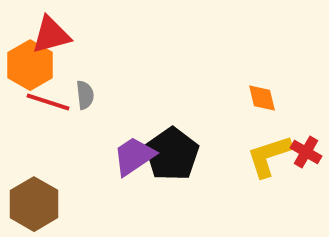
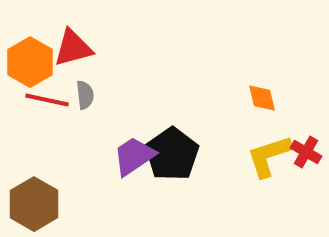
red triangle: moved 22 px right, 13 px down
orange hexagon: moved 3 px up
red line: moved 1 px left, 2 px up; rotated 6 degrees counterclockwise
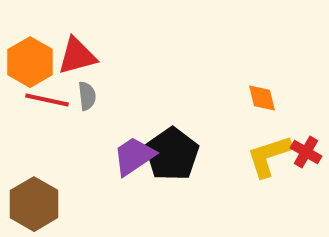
red triangle: moved 4 px right, 8 px down
gray semicircle: moved 2 px right, 1 px down
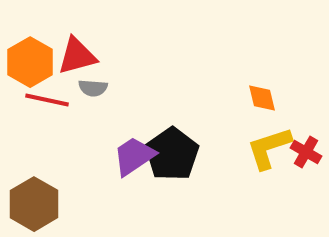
gray semicircle: moved 6 px right, 8 px up; rotated 100 degrees clockwise
yellow L-shape: moved 8 px up
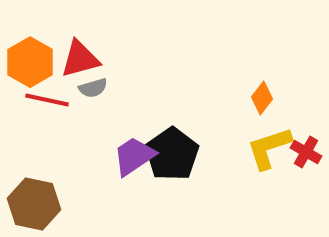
red triangle: moved 3 px right, 3 px down
gray semicircle: rotated 20 degrees counterclockwise
orange diamond: rotated 52 degrees clockwise
brown hexagon: rotated 18 degrees counterclockwise
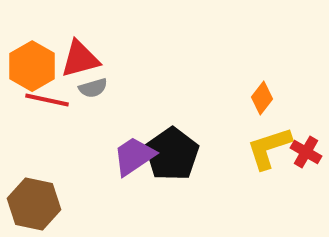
orange hexagon: moved 2 px right, 4 px down
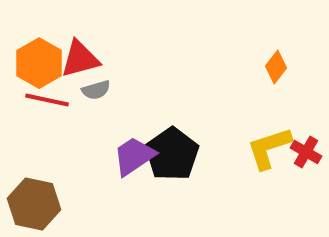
orange hexagon: moved 7 px right, 3 px up
gray semicircle: moved 3 px right, 2 px down
orange diamond: moved 14 px right, 31 px up
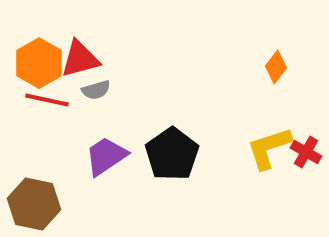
purple trapezoid: moved 28 px left
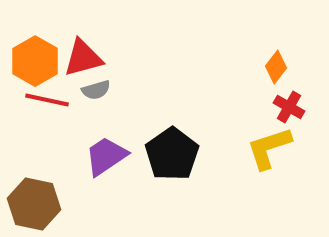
red triangle: moved 3 px right, 1 px up
orange hexagon: moved 4 px left, 2 px up
red cross: moved 17 px left, 45 px up
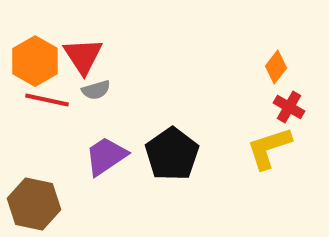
red triangle: moved 2 px up; rotated 48 degrees counterclockwise
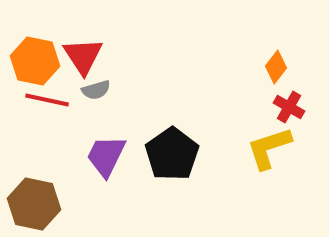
orange hexagon: rotated 18 degrees counterclockwise
purple trapezoid: rotated 30 degrees counterclockwise
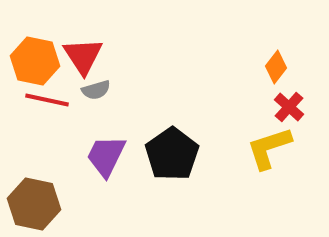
red cross: rotated 12 degrees clockwise
